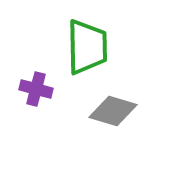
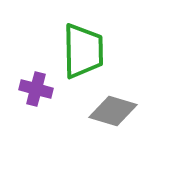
green trapezoid: moved 4 px left, 4 px down
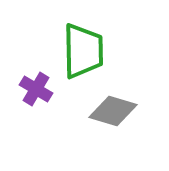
purple cross: rotated 16 degrees clockwise
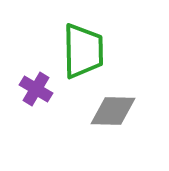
gray diamond: rotated 15 degrees counterclockwise
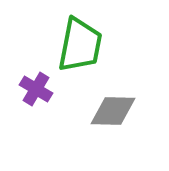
green trapezoid: moved 3 px left, 6 px up; rotated 12 degrees clockwise
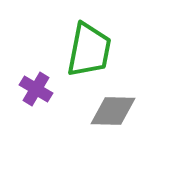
green trapezoid: moved 9 px right, 5 px down
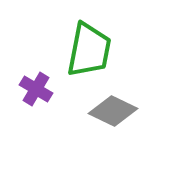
gray diamond: rotated 24 degrees clockwise
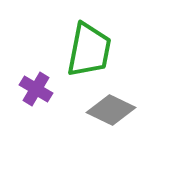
gray diamond: moved 2 px left, 1 px up
